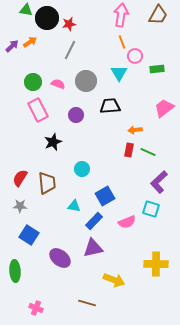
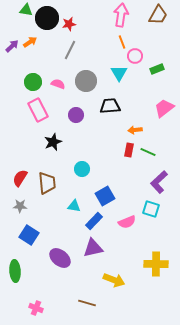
green rectangle at (157, 69): rotated 16 degrees counterclockwise
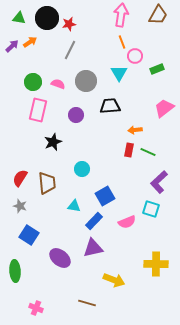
green triangle at (26, 10): moved 7 px left, 8 px down
pink rectangle at (38, 110): rotated 40 degrees clockwise
gray star at (20, 206): rotated 16 degrees clockwise
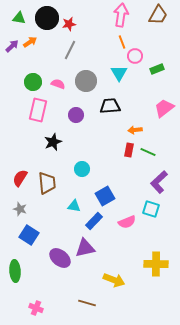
gray star at (20, 206): moved 3 px down
purple triangle at (93, 248): moved 8 px left
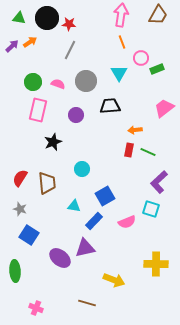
red star at (69, 24): rotated 16 degrees clockwise
pink circle at (135, 56): moved 6 px right, 2 px down
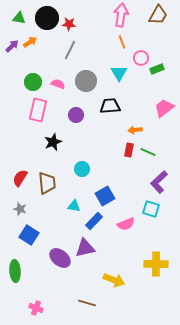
pink semicircle at (127, 222): moved 1 px left, 2 px down
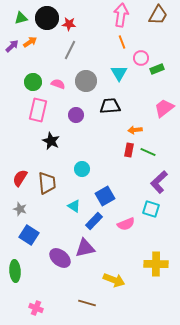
green triangle at (19, 18): moved 2 px right; rotated 24 degrees counterclockwise
black star at (53, 142): moved 2 px left, 1 px up; rotated 24 degrees counterclockwise
cyan triangle at (74, 206): rotated 24 degrees clockwise
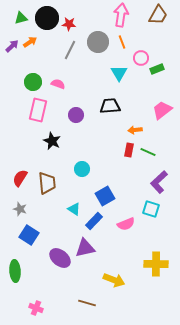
gray circle at (86, 81): moved 12 px right, 39 px up
pink trapezoid at (164, 108): moved 2 px left, 2 px down
black star at (51, 141): moved 1 px right
cyan triangle at (74, 206): moved 3 px down
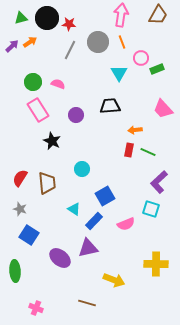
pink rectangle at (38, 110): rotated 45 degrees counterclockwise
pink trapezoid at (162, 110): moved 1 px right, 1 px up; rotated 95 degrees counterclockwise
purple triangle at (85, 248): moved 3 px right
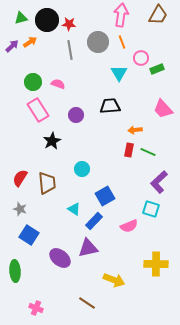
black circle at (47, 18): moved 2 px down
gray line at (70, 50): rotated 36 degrees counterclockwise
black star at (52, 141): rotated 18 degrees clockwise
pink semicircle at (126, 224): moved 3 px right, 2 px down
brown line at (87, 303): rotated 18 degrees clockwise
